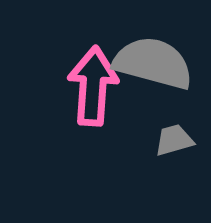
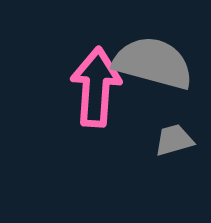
pink arrow: moved 3 px right, 1 px down
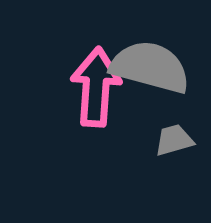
gray semicircle: moved 3 px left, 4 px down
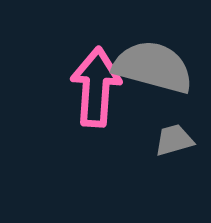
gray semicircle: moved 3 px right
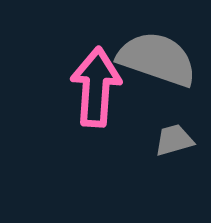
gray semicircle: moved 4 px right, 8 px up; rotated 4 degrees clockwise
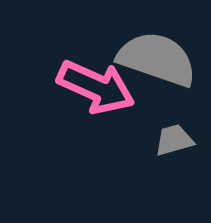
pink arrow: rotated 110 degrees clockwise
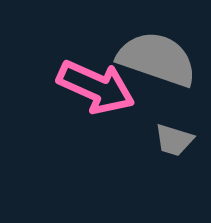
gray trapezoid: rotated 147 degrees counterclockwise
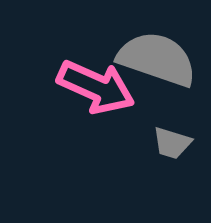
gray trapezoid: moved 2 px left, 3 px down
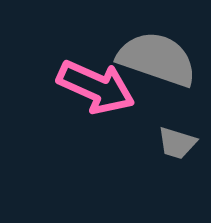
gray trapezoid: moved 5 px right
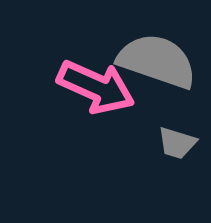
gray semicircle: moved 2 px down
